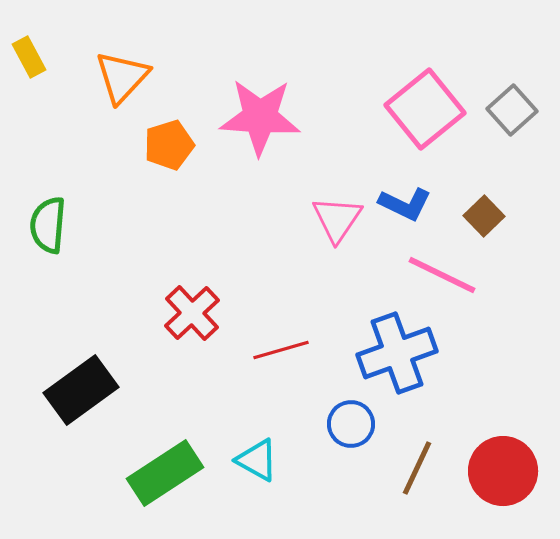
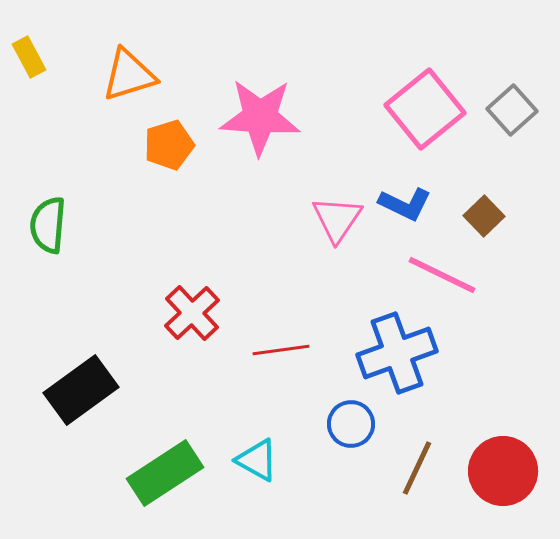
orange triangle: moved 7 px right, 2 px up; rotated 30 degrees clockwise
red line: rotated 8 degrees clockwise
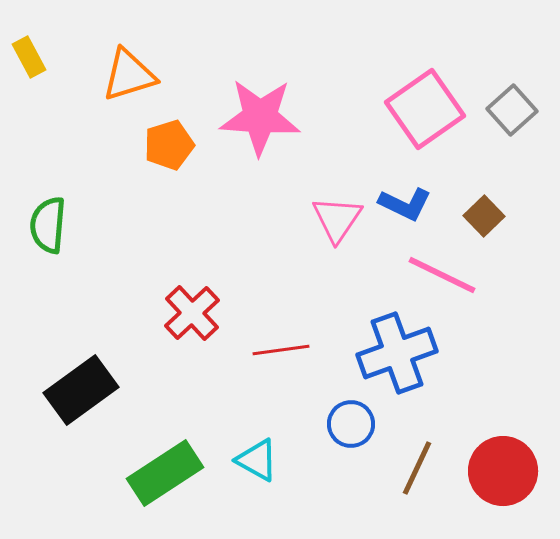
pink square: rotated 4 degrees clockwise
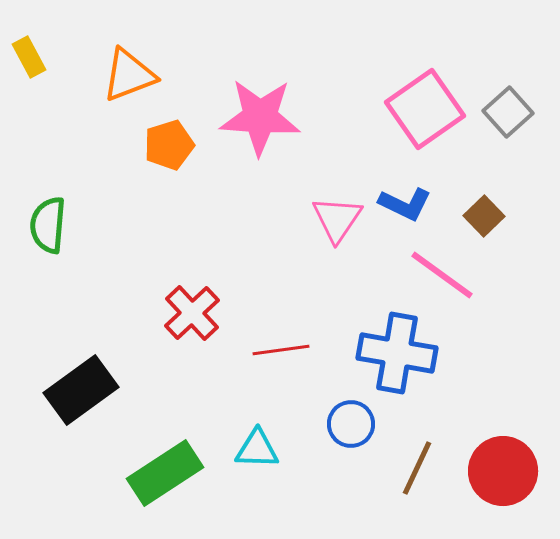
orange triangle: rotated 4 degrees counterclockwise
gray square: moved 4 px left, 2 px down
pink line: rotated 10 degrees clockwise
blue cross: rotated 30 degrees clockwise
cyan triangle: moved 11 px up; rotated 27 degrees counterclockwise
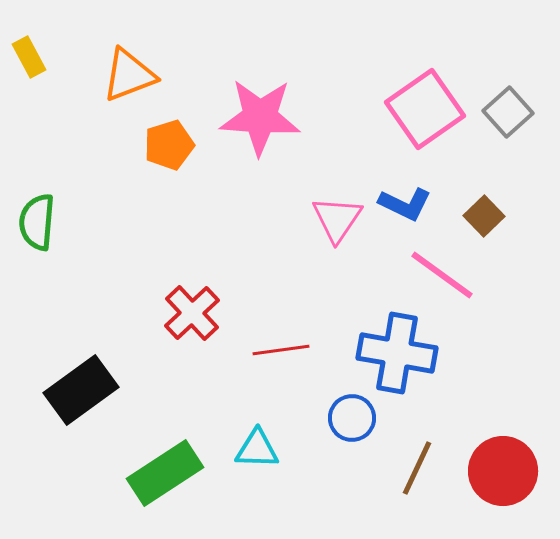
green semicircle: moved 11 px left, 3 px up
blue circle: moved 1 px right, 6 px up
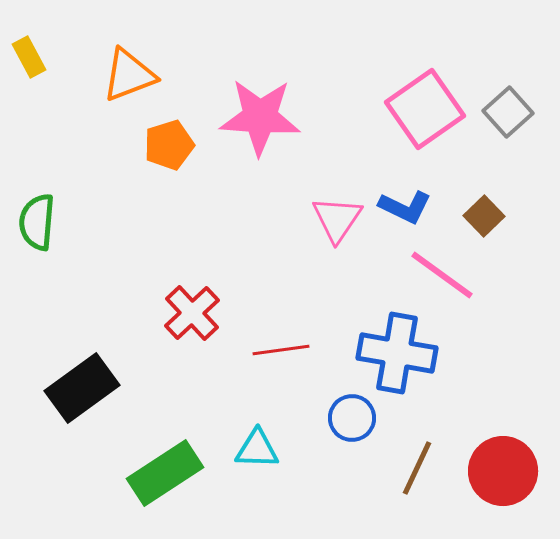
blue L-shape: moved 3 px down
black rectangle: moved 1 px right, 2 px up
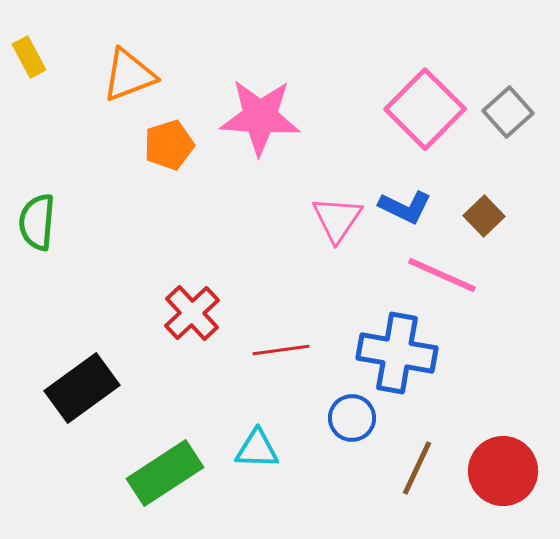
pink square: rotated 10 degrees counterclockwise
pink line: rotated 12 degrees counterclockwise
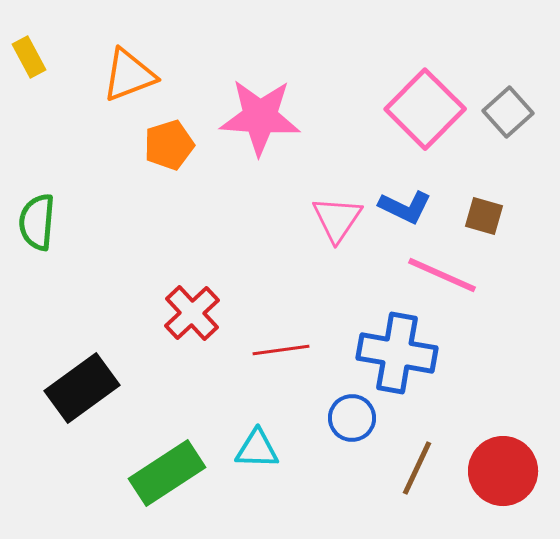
brown square: rotated 30 degrees counterclockwise
green rectangle: moved 2 px right
